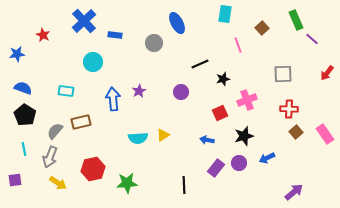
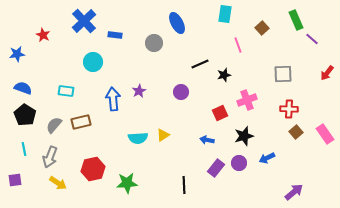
black star at (223, 79): moved 1 px right, 4 px up
gray semicircle at (55, 131): moved 1 px left, 6 px up
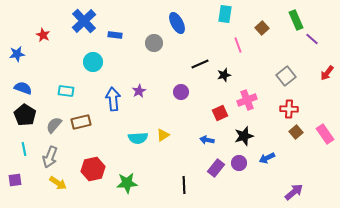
gray square at (283, 74): moved 3 px right, 2 px down; rotated 36 degrees counterclockwise
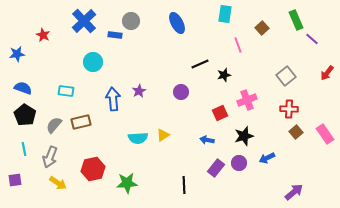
gray circle at (154, 43): moved 23 px left, 22 px up
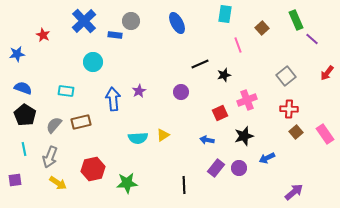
purple circle at (239, 163): moved 5 px down
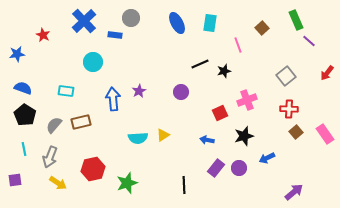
cyan rectangle at (225, 14): moved 15 px left, 9 px down
gray circle at (131, 21): moved 3 px up
purple line at (312, 39): moved 3 px left, 2 px down
black star at (224, 75): moved 4 px up
green star at (127, 183): rotated 15 degrees counterclockwise
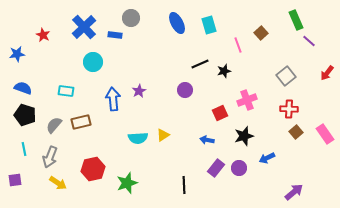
blue cross at (84, 21): moved 6 px down
cyan rectangle at (210, 23): moved 1 px left, 2 px down; rotated 24 degrees counterclockwise
brown square at (262, 28): moved 1 px left, 5 px down
purple circle at (181, 92): moved 4 px right, 2 px up
black pentagon at (25, 115): rotated 15 degrees counterclockwise
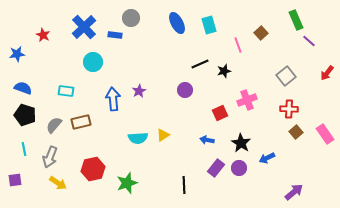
black star at (244, 136): moved 3 px left, 7 px down; rotated 24 degrees counterclockwise
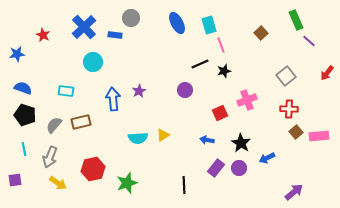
pink line at (238, 45): moved 17 px left
pink rectangle at (325, 134): moved 6 px left, 2 px down; rotated 60 degrees counterclockwise
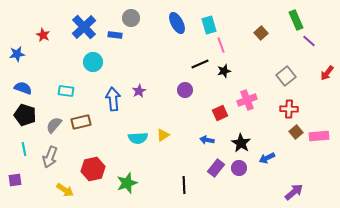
yellow arrow at (58, 183): moved 7 px right, 7 px down
